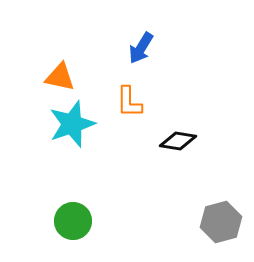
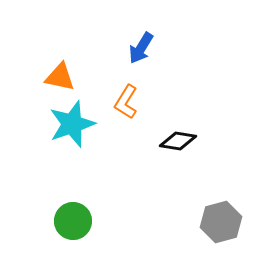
orange L-shape: moved 3 px left; rotated 32 degrees clockwise
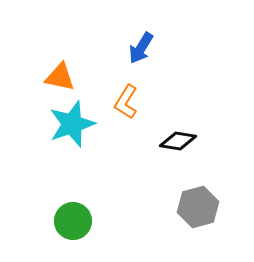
gray hexagon: moved 23 px left, 15 px up
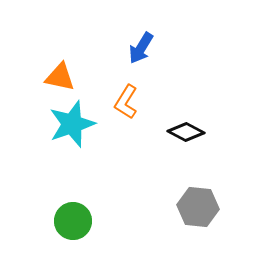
black diamond: moved 8 px right, 9 px up; rotated 18 degrees clockwise
gray hexagon: rotated 21 degrees clockwise
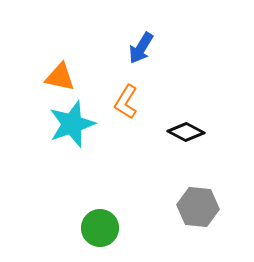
green circle: moved 27 px right, 7 px down
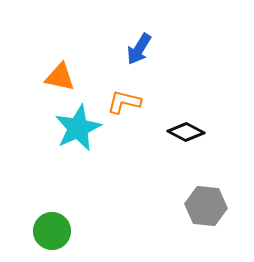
blue arrow: moved 2 px left, 1 px down
orange L-shape: moved 2 px left; rotated 72 degrees clockwise
cyan star: moved 6 px right, 4 px down; rotated 6 degrees counterclockwise
gray hexagon: moved 8 px right, 1 px up
green circle: moved 48 px left, 3 px down
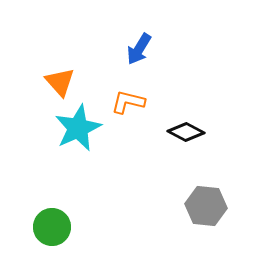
orange triangle: moved 5 px down; rotated 36 degrees clockwise
orange L-shape: moved 4 px right
green circle: moved 4 px up
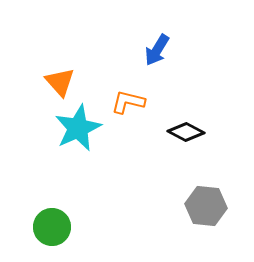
blue arrow: moved 18 px right, 1 px down
